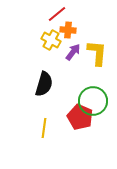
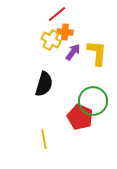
orange cross: moved 3 px left, 2 px down
yellow line: moved 11 px down; rotated 18 degrees counterclockwise
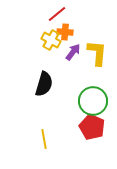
red pentagon: moved 12 px right, 10 px down
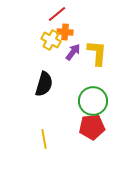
red pentagon: rotated 30 degrees counterclockwise
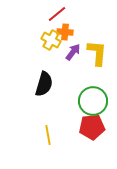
yellow line: moved 4 px right, 4 px up
